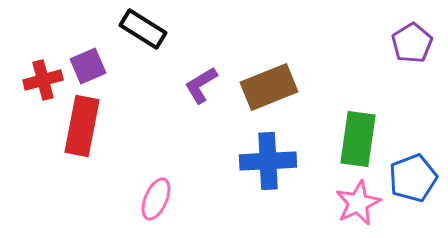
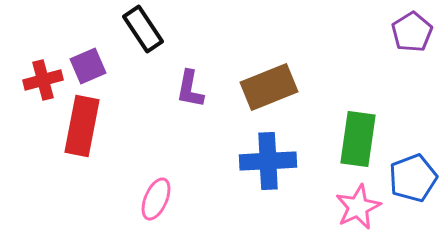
black rectangle: rotated 24 degrees clockwise
purple pentagon: moved 11 px up
purple L-shape: moved 11 px left, 4 px down; rotated 48 degrees counterclockwise
pink star: moved 4 px down
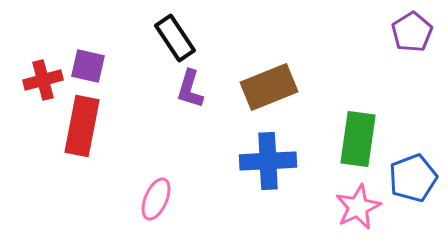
black rectangle: moved 32 px right, 9 px down
purple square: rotated 36 degrees clockwise
purple L-shape: rotated 6 degrees clockwise
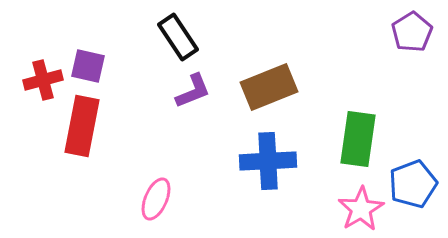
black rectangle: moved 3 px right, 1 px up
purple L-shape: moved 3 px right, 2 px down; rotated 129 degrees counterclockwise
blue pentagon: moved 6 px down
pink star: moved 3 px right, 2 px down; rotated 6 degrees counterclockwise
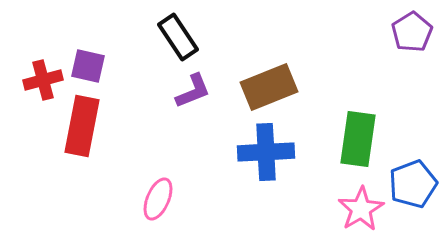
blue cross: moved 2 px left, 9 px up
pink ellipse: moved 2 px right
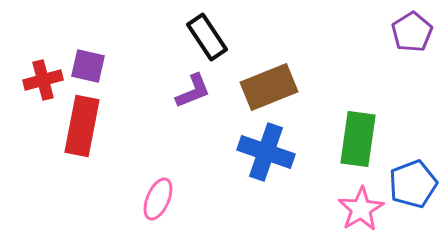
black rectangle: moved 29 px right
blue cross: rotated 22 degrees clockwise
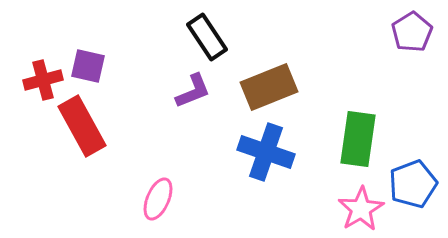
red rectangle: rotated 40 degrees counterclockwise
